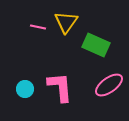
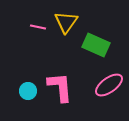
cyan circle: moved 3 px right, 2 px down
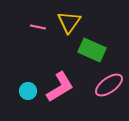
yellow triangle: moved 3 px right
green rectangle: moved 4 px left, 5 px down
pink L-shape: rotated 64 degrees clockwise
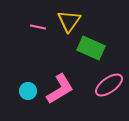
yellow triangle: moved 1 px up
green rectangle: moved 1 px left, 2 px up
pink L-shape: moved 2 px down
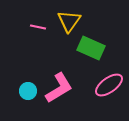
pink L-shape: moved 1 px left, 1 px up
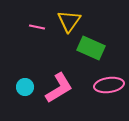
pink line: moved 1 px left
pink ellipse: rotated 28 degrees clockwise
cyan circle: moved 3 px left, 4 px up
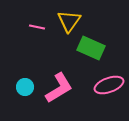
pink ellipse: rotated 12 degrees counterclockwise
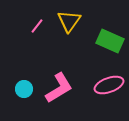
pink line: moved 1 px up; rotated 63 degrees counterclockwise
green rectangle: moved 19 px right, 7 px up
cyan circle: moved 1 px left, 2 px down
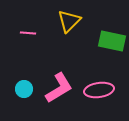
yellow triangle: rotated 10 degrees clockwise
pink line: moved 9 px left, 7 px down; rotated 56 degrees clockwise
green rectangle: moved 2 px right; rotated 12 degrees counterclockwise
pink ellipse: moved 10 px left, 5 px down; rotated 12 degrees clockwise
